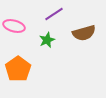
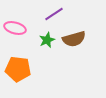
pink ellipse: moved 1 px right, 2 px down
brown semicircle: moved 10 px left, 6 px down
orange pentagon: rotated 30 degrees counterclockwise
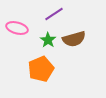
pink ellipse: moved 2 px right
green star: moved 1 px right; rotated 14 degrees counterclockwise
orange pentagon: moved 23 px right; rotated 30 degrees counterclockwise
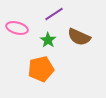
brown semicircle: moved 5 px right, 2 px up; rotated 40 degrees clockwise
orange pentagon: rotated 10 degrees clockwise
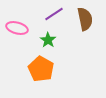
brown semicircle: moved 6 px right, 18 px up; rotated 125 degrees counterclockwise
orange pentagon: rotated 30 degrees counterclockwise
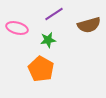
brown semicircle: moved 4 px right, 6 px down; rotated 85 degrees clockwise
green star: rotated 28 degrees clockwise
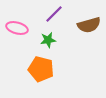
purple line: rotated 12 degrees counterclockwise
orange pentagon: rotated 15 degrees counterclockwise
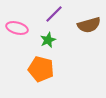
green star: rotated 14 degrees counterclockwise
